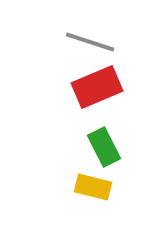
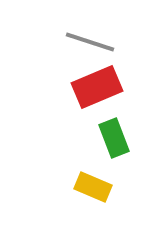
green rectangle: moved 10 px right, 9 px up; rotated 6 degrees clockwise
yellow rectangle: rotated 9 degrees clockwise
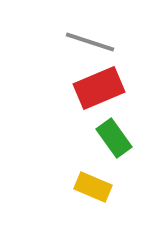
red rectangle: moved 2 px right, 1 px down
green rectangle: rotated 15 degrees counterclockwise
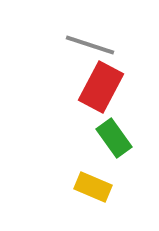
gray line: moved 3 px down
red rectangle: moved 2 px right, 1 px up; rotated 39 degrees counterclockwise
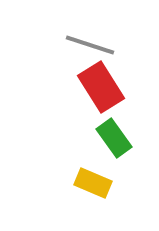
red rectangle: rotated 60 degrees counterclockwise
yellow rectangle: moved 4 px up
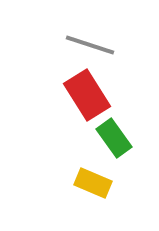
red rectangle: moved 14 px left, 8 px down
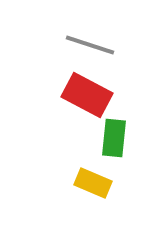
red rectangle: rotated 30 degrees counterclockwise
green rectangle: rotated 42 degrees clockwise
